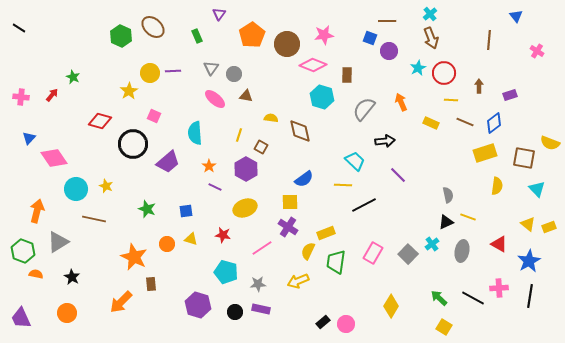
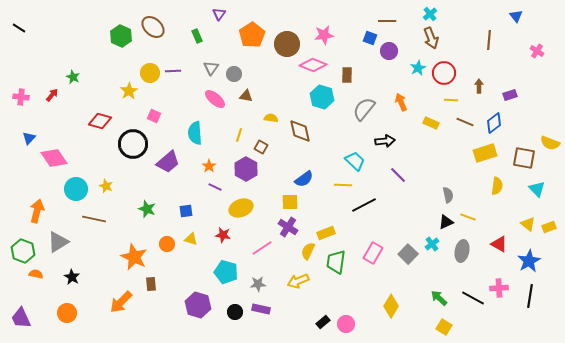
yellow ellipse at (245, 208): moved 4 px left
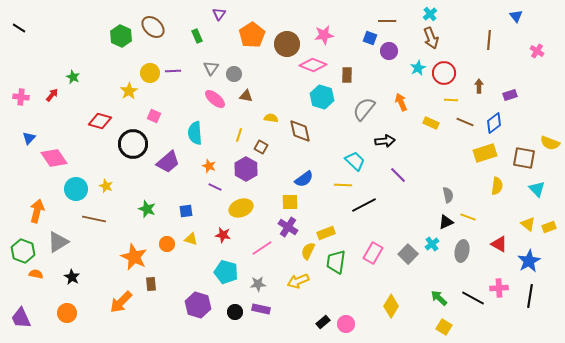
orange star at (209, 166): rotated 16 degrees counterclockwise
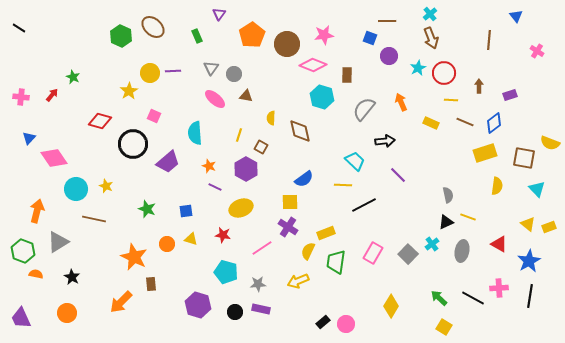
purple circle at (389, 51): moved 5 px down
yellow semicircle at (271, 118): rotated 96 degrees counterclockwise
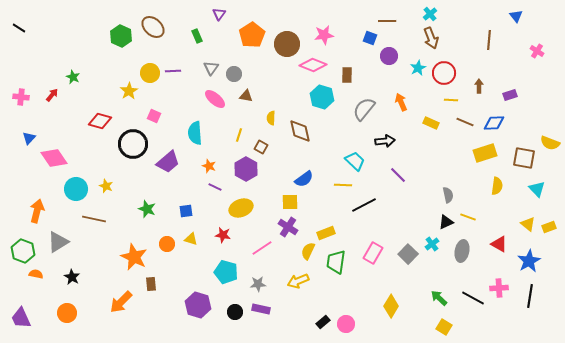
blue diamond at (494, 123): rotated 35 degrees clockwise
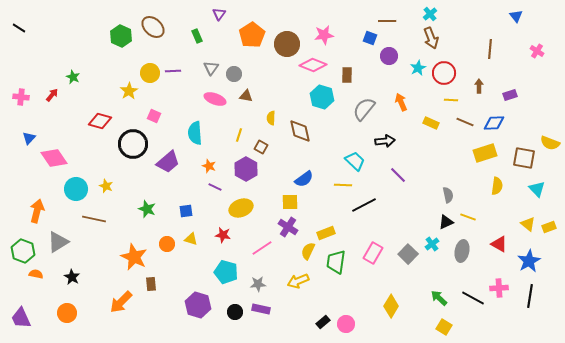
brown line at (489, 40): moved 1 px right, 9 px down
pink ellipse at (215, 99): rotated 20 degrees counterclockwise
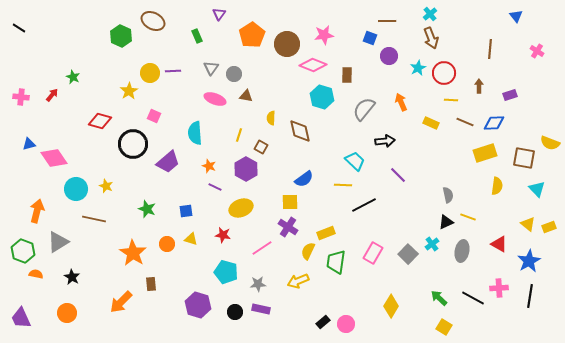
brown ellipse at (153, 27): moved 6 px up; rotated 15 degrees counterclockwise
blue triangle at (29, 138): moved 6 px down; rotated 32 degrees clockwise
orange star at (134, 257): moved 1 px left, 4 px up; rotated 8 degrees clockwise
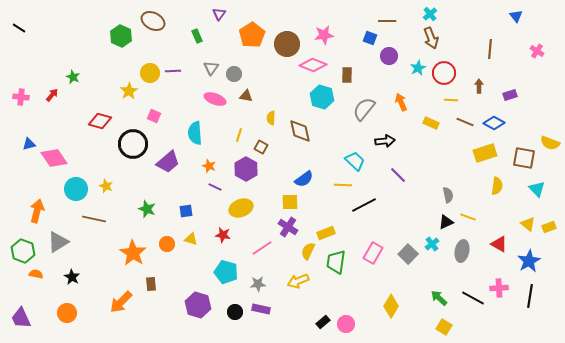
blue diamond at (494, 123): rotated 30 degrees clockwise
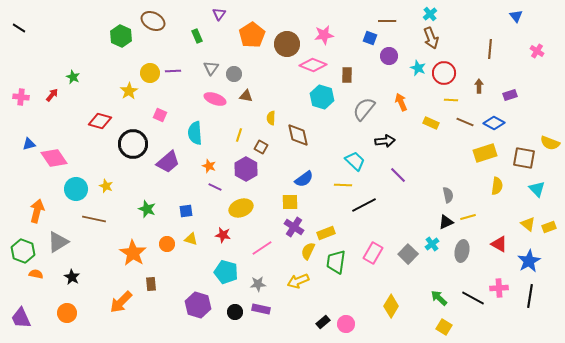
cyan star at (418, 68): rotated 21 degrees counterclockwise
pink square at (154, 116): moved 6 px right, 1 px up
brown diamond at (300, 131): moved 2 px left, 4 px down
yellow line at (468, 217): rotated 35 degrees counterclockwise
purple cross at (288, 227): moved 6 px right
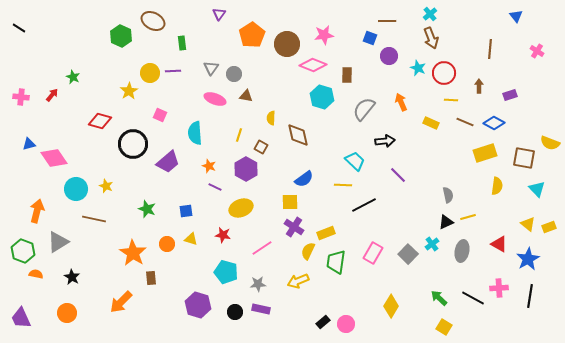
green rectangle at (197, 36): moved 15 px left, 7 px down; rotated 16 degrees clockwise
blue star at (529, 261): moved 1 px left, 2 px up
brown rectangle at (151, 284): moved 6 px up
